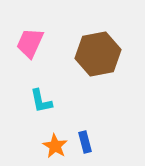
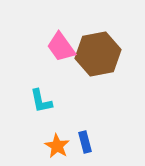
pink trapezoid: moved 31 px right, 4 px down; rotated 60 degrees counterclockwise
orange star: moved 2 px right
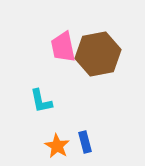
pink trapezoid: moved 2 px right; rotated 24 degrees clockwise
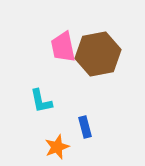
blue rectangle: moved 15 px up
orange star: moved 1 px down; rotated 20 degrees clockwise
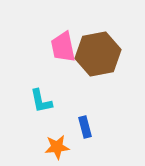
orange star: rotated 15 degrees clockwise
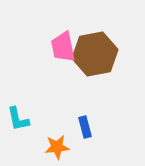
brown hexagon: moved 3 px left
cyan L-shape: moved 23 px left, 18 px down
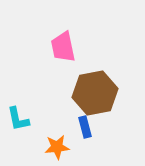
brown hexagon: moved 39 px down
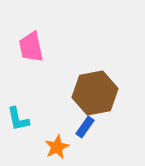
pink trapezoid: moved 32 px left
blue rectangle: rotated 50 degrees clockwise
orange star: rotated 20 degrees counterclockwise
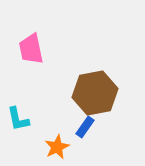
pink trapezoid: moved 2 px down
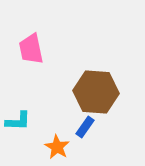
brown hexagon: moved 1 px right, 1 px up; rotated 15 degrees clockwise
cyan L-shape: moved 2 px down; rotated 76 degrees counterclockwise
orange star: rotated 15 degrees counterclockwise
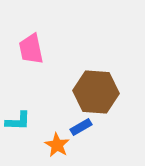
blue rectangle: moved 4 px left; rotated 25 degrees clockwise
orange star: moved 2 px up
